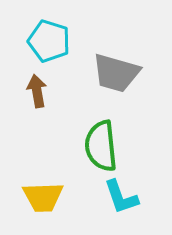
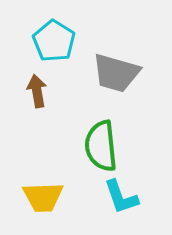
cyan pentagon: moved 5 px right; rotated 15 degrees clockwise
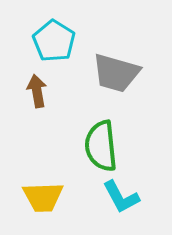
cyan L-shape: rotated 9 degrees counterclockwise
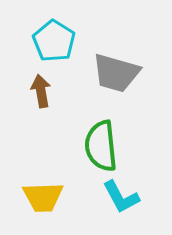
brown arrow: moved 4 px right
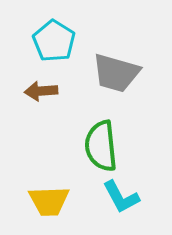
brown arrow: rotated 84 degrees counterclockwise
yellow trapezoid: moved 6 px right, 4 px down
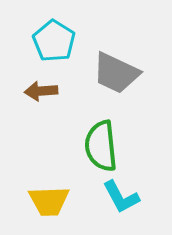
gray trapezoid: rotated 9 degrees clockwise
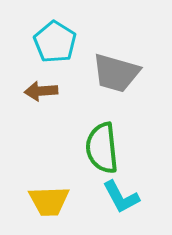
cyan pentagon: moved 1 px right, 1 px down
gray trapezoid: rotated 9 degrees counterclockwise
green semicircle: moved 1 px right, 2 px down
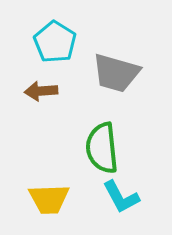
yellow trapezoid: moved 2 px up
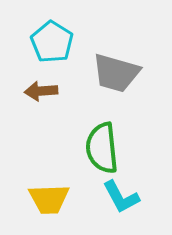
cyan pentagon: moved 3 px left
